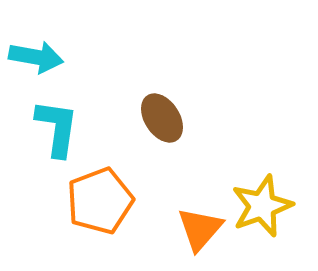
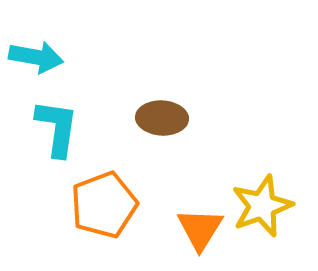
brown ellipse: rotated 54 degrees counterclockwise
orange pentagon: moved 4 px right, 4 px down
orange triangle: rotated 9 degrees counterclockwise
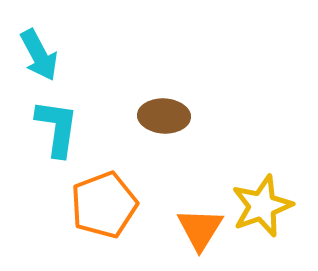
cyan arrow: moved 3 px right, 2 px up; rotated 52 degrees clockwise
brown ellipse: moved 2 px right, 2 px up
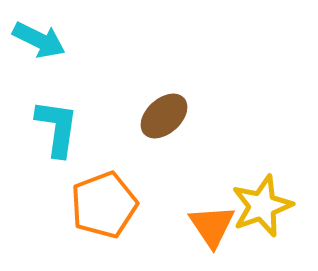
cyan arrow: moved 15 px up; rotated 36 degrees counterclockwise
brown ellipse: rotated 45 degrees counterclockwise
orange triangle: moved 12 px right, 3 px up; rotated 6 degrees counterclockwise
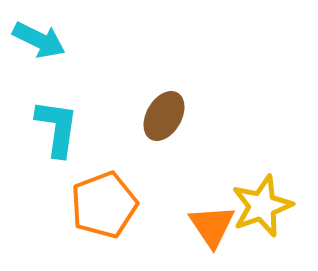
brown ellipse: rotated 18 degrees counterclockwise
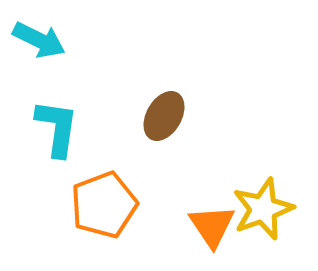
yellow star: moved 1 px right, 3 px down
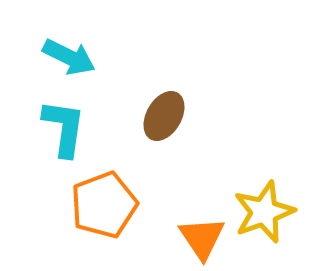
cyan arrow: moved 30 px right, 17 px down
cyan L-shape: moved 7 px right
yellow star: moved 1 px right, 3 px down
orange triangle: moved 10 px left, 12 px down
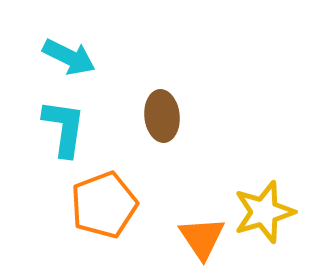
brown ellipse: moved 2 px left; rotated 36 degrees counterclockwise
yellow star: rotated 4 degrees clockwise
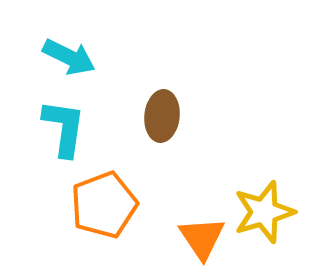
brown ellipse: rotated 12 degrees clockwise
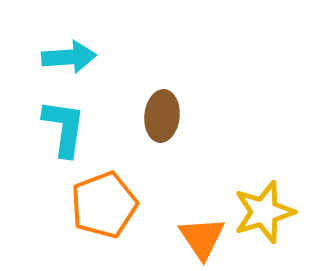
cyan arrow: rotated 30 degrees counterclockwise
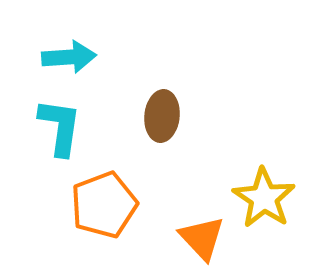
cyan L-shape: moved 4 px left, 1 px up
yellow star: moved 14 px up; rotated 22 degrees counterclockwise
orange triangle: rotated 9 degrees counterclockwise
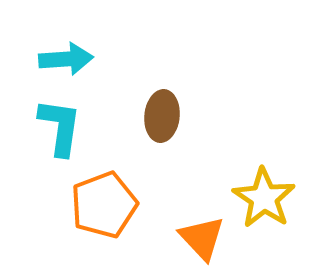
cyan arrow: moved 3 px left, 2 px down
